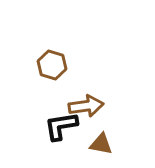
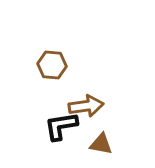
brown hexagon: rotated 12 degrees counterclockwise
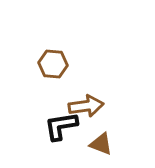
brown hexagon: moved 1 px right, 1 px up
brown triangle: rotated 10 degrees clockwise
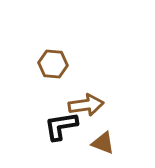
brown arrow: moved 1 px up
brown triangle: moved 2 px right, 1 px up
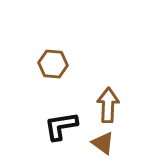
brown arrow: moved 22 px right; rotated 80 degrees counterclockwise
brown triangle: rotated 15 degrees clockwise
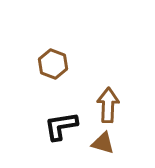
brown hexagon: rotated 16 degrees clockwise
brown triangle: rotated 20 degrees counterclockwise
